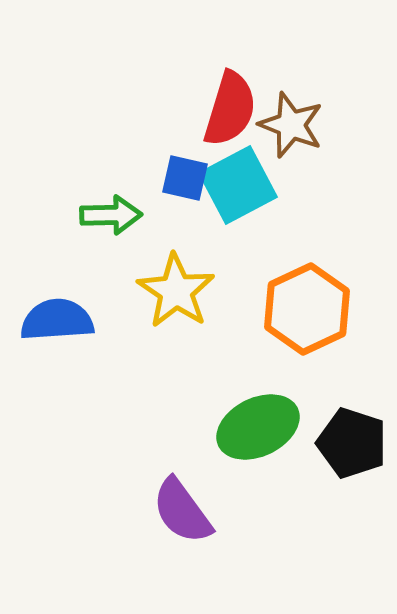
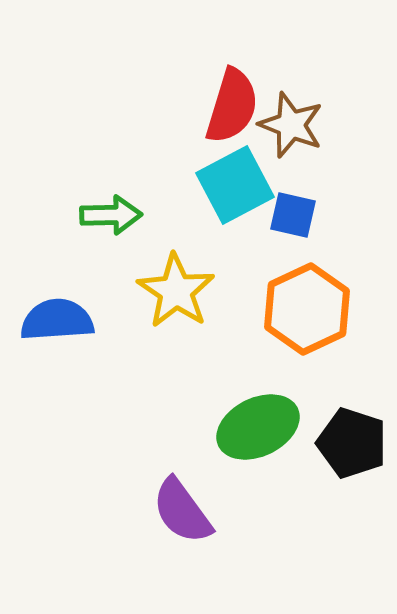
red semicircle: moved 2 px right, 3 px up
blue square: moved 108 px right, 37 px down
cyan square: moved 3 px left
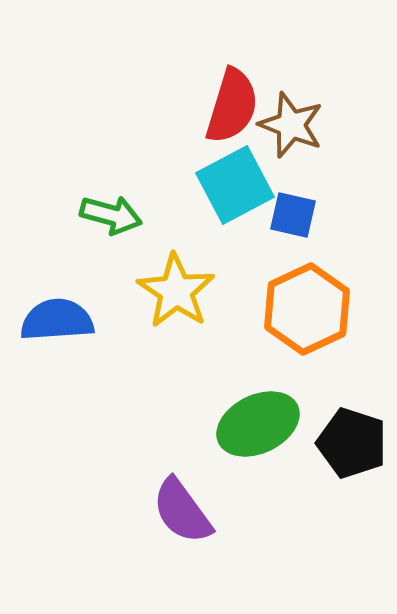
green arrow: rotated 16 degrees clockwise
green ellipse: moved 3 px up
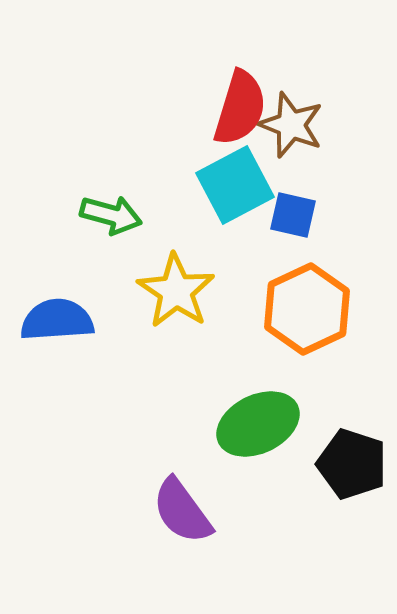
red semicircle: moved 8 px right, 2 px down
black pentagon: moved 21 px down
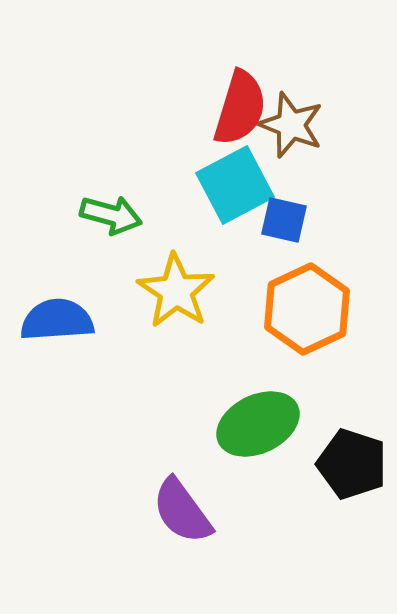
blue square: moved 9 px left, 5 px down
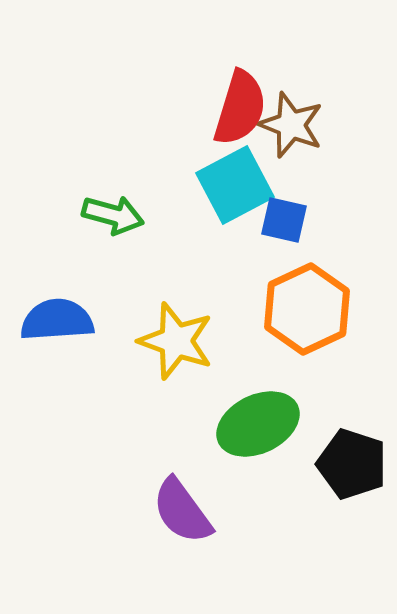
green arrow: moved 2 px right
yellow star: moved 50 px down; rotated 14 degrees counterclockwise
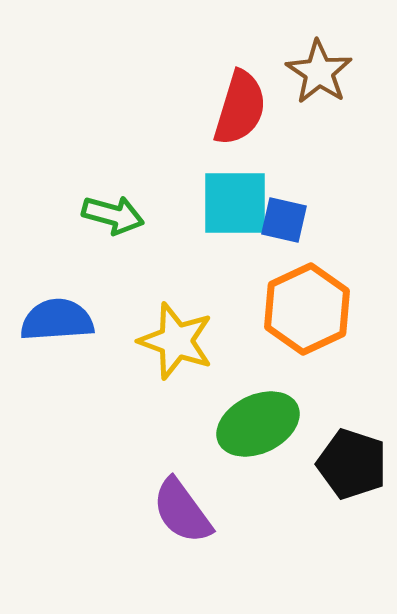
brown star: moved 28 px right, 53 px up; rotated 12 degrees clockwise
cyan square: moved 18 px down; rotated 28 degrees clockwise
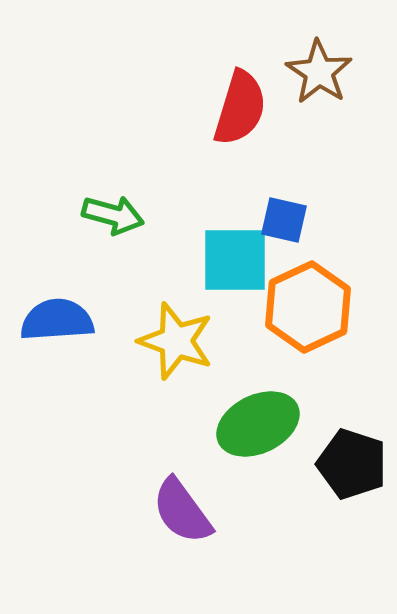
cyan square: moved 57 px down
orange hexagon: moved 1 px right, 2 px up
